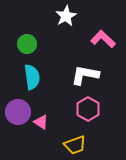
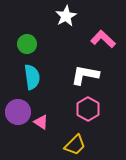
yellow trapezoid: rotated 25 degrees counterclockwise
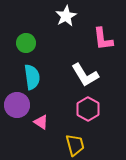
pink L-shape: rotated 140 degrees counterclockwise
green circle: moved 1 px left, 1 px up
white L-shape: rotated 132 degrees counterclockwise
purple circle: moved 1 px left, 7 px up
yellow trapezoid: rotated 60 degrees counterclockwise
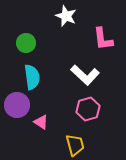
white star: rotated 20 degrees counterclockwise
white L-shape: rotated 16 degrees counterclockwise
pink hexagon: rotated 15 degrees clockwise
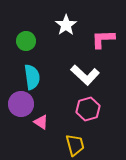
white star: moved 9 px down; rotated 15 degrees clockwise
pink L-shape: rotated 95 degrees clockwise
green circle: moved 2 px up
purple circle: moved 4 px right, 1 px up
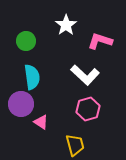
pink L-shape: moved 3 px left, 2 px down; rotated 20 degrees clockwise
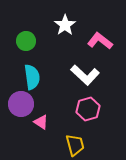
white star: moved 1 px left
pink L-shape: rotated 20 degrees clockwise
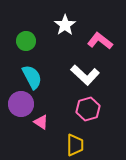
cyan semicircle: rotated 20 degrees counterclockwise
yellow trapezoid: rotated 15 degrees clockwise
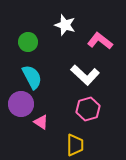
white star: rotated 20 degrees counterclockwise
green circle: moved 2 px right, 1 px down
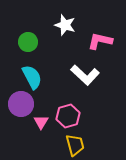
pink L-shape: rotated 25 degrees counterclockwise
pink hexagon: moved 20 px left, 7 px down
pink triangle: rotated 28 degrees clockwise
yellow trapezoid: rotated 15 degrees counterclockwise
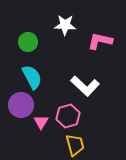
white star: rotated 15 degrees counterclockwise
white L-shape: moved 11 px down
purple circle: moved 1 px down
